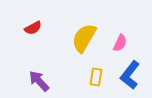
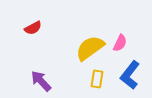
yellow semicircle: moved 6 px right, 10 px down; rotated 24 degrees clockwise
yellow rectangle: moved 1 px right, 2 px down
purple arrow: moved 2 px right
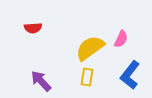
red semicircle: rotated 24 degrees clockwise
pink semicircle: moved 1 px right, 4 px up
yellow rectangle: moved 10 px left, 2 px up
